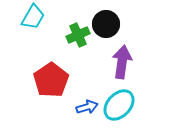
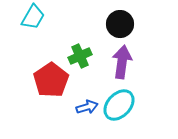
black circle: moved 14 px right
green cross: moved 2 px right, 21 px down
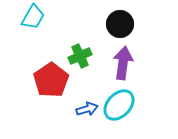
purple arrow: moved 1 px right, 1 px down
blue arrow: moved 2 px down
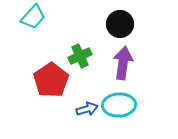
cyan trapezoid: rotated 12 degrees clockwise
cyan ellipse: rotated 44 degrees clockwise
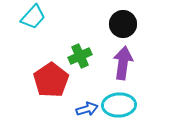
black circle: moved 3 px right
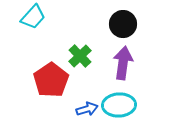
green cross: rotated 20 degrees counterclockwise
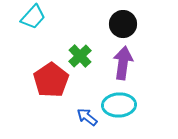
blue arrow: moved 8 px down; rotated 125 degrees counterclockwise
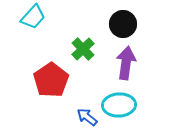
green cross: moved 3 px right, 7 px up
purple arrow: moved 3 px right
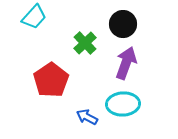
cyan trapezoid: moved 1 px right
green cross: moved 2 px right, 6 px up
purple arrow: rotated 12 degrees clockwise
cyan ellipse: moved 4 px right, 1 px up
blue arrow: rotated 10 degrees counterclockwise
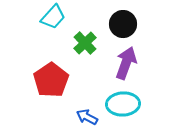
cyan trapezoid: moved 19 px right
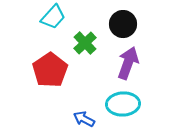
purple arrow: moved 2 px right
red pentagon: moved 1 px left, 10 px up
blue arrow: moved 3 px left, 2 px down
